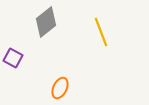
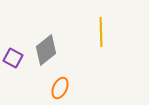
gray diamond: moved 28 px down
yellow line: rotated 20 degrees clockwise
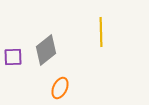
purple square: moved 1 px up; rotated 30 degrees counterclockwise
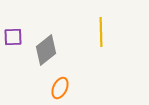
purple square: moved 20 px up
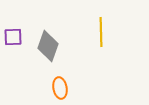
gray diamond: moved 2 px right, 4 px up; rotated 32 degrees counterclockwise
orange ellipse: rotated 35 degrees counterclockwise
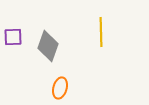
orange ellipse: rotated 25 degrees clockwise
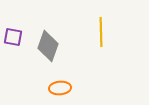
purple square: rotated 12 degrees clockwise
orange ellipse: rotated 70 degrees clockwise
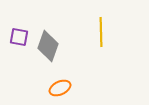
purple square: moved 6 px right
orange ellipse: rotated 20 degrees counterclockwise
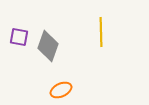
orange ellipse: moved 1 px right, 2 px down
